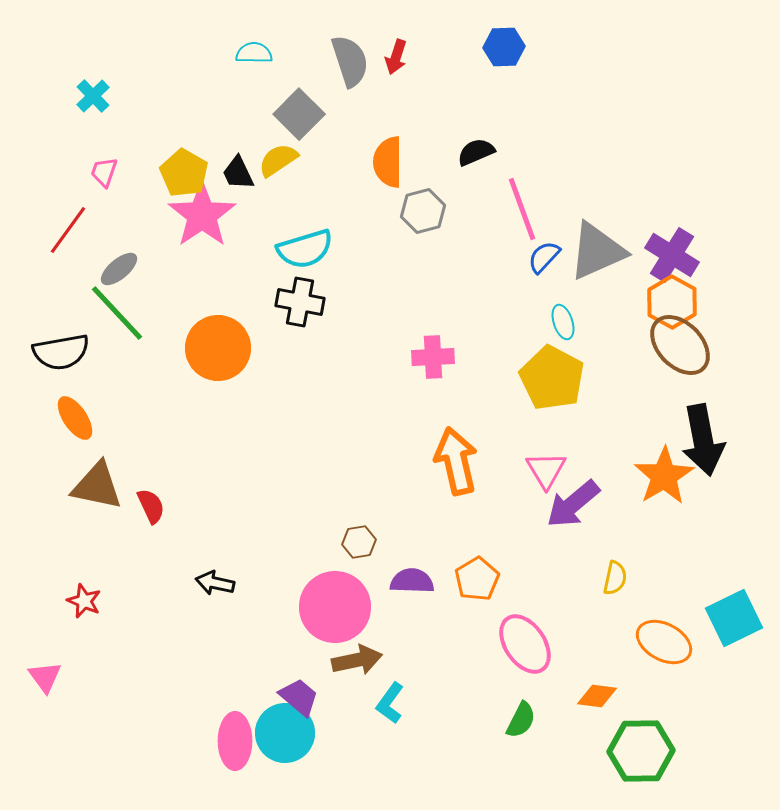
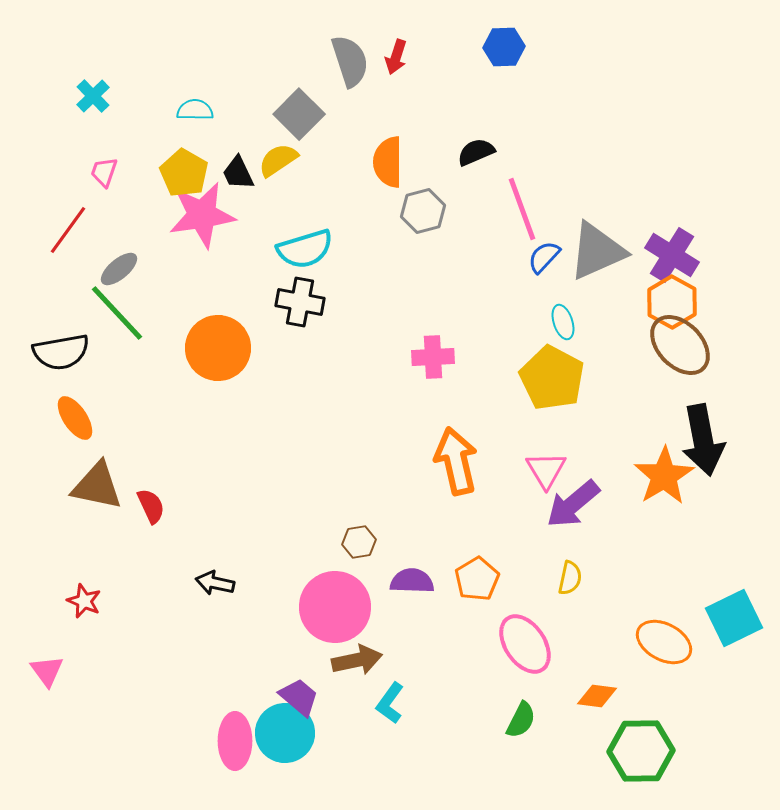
cyan semicircle at (254, 53): moved 59 px left, 57 px down
pink star at (202, 215): rotated 26 degrees clockwise
yellow semicircle at (615, 578): moved 45 px left
pink triangle at (45, 677): moved 2 px right, 6 px up
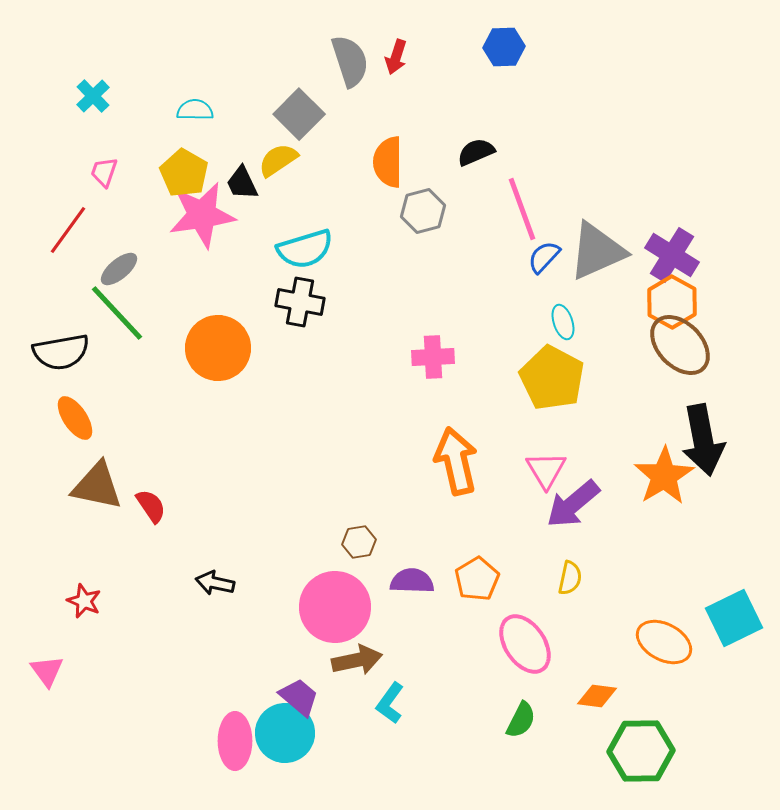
black trapezoid at (238, 173): moved 4 px right, 10 px down
red semicircle at (151, 506): rotated 9 degrees counterclockwise
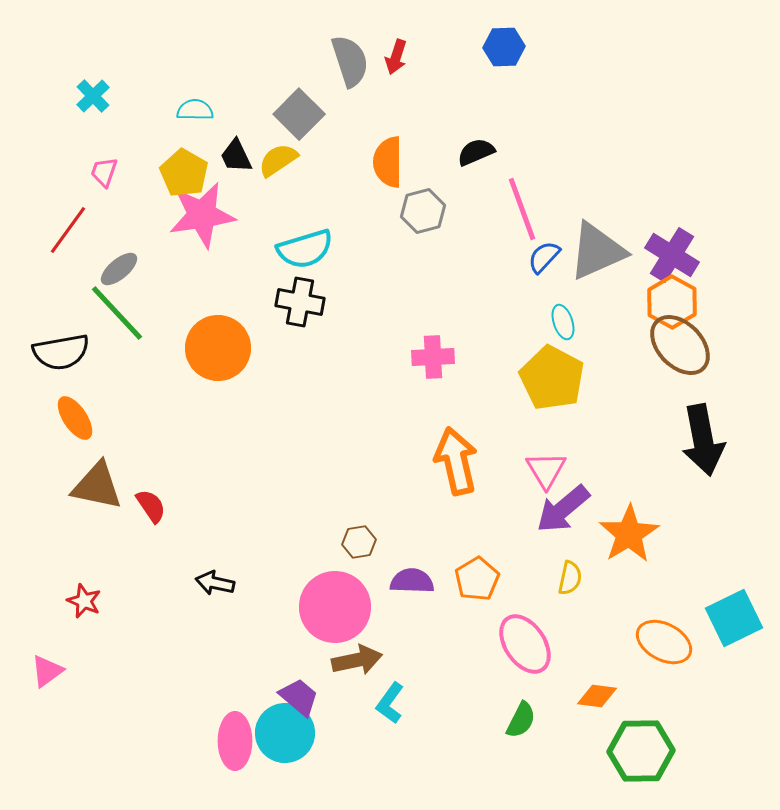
black trapezoid at (242, 183): moved 6 px left, 27 px up
orange star at (664, 476): moved 35 px left, 58 px down
purple arrow at (573, 504): moved 10 px left, 5 px down
pink triangle at (47, 671): rotated 30 degrees clockwise
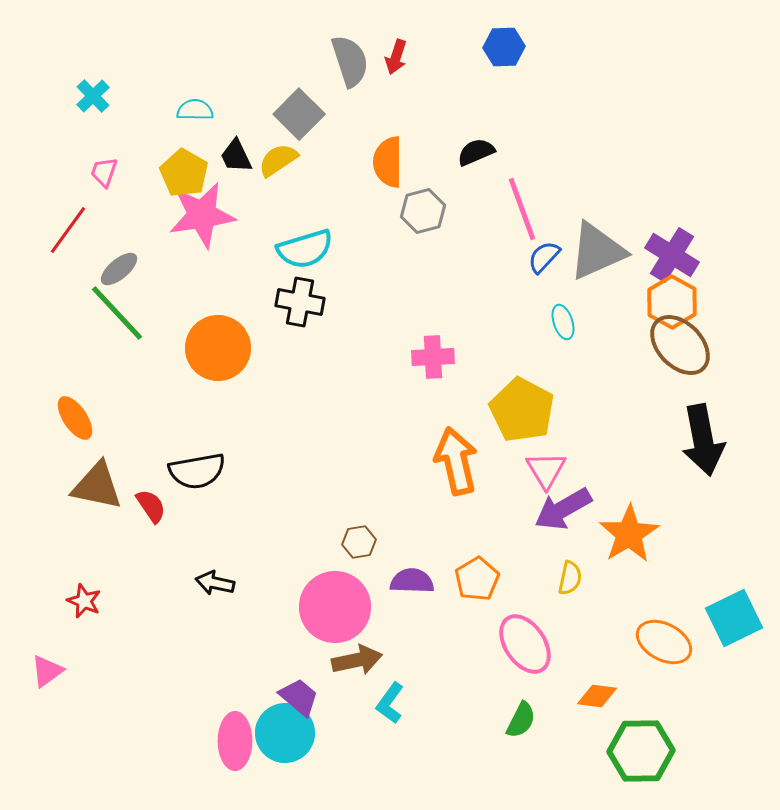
black semicircle at (61, 352): moved 136 px right, 119 px down
yellow pentagon at (552, 378): moved 30 px left, 32 px down
purple arrow at (563, 509): rotated 10 degrees clockwise
